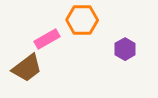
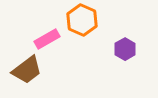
orange hexagon: rotated 24 degrees clockwise
brown trapezoid: moved 2 px down
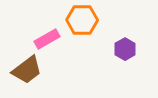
orange hexagon: rotated 24 degrees counterclockwise
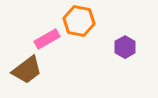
orange hexagon: moved 3 px left, 1 px down; rotated 12 degrees clockwise
purple hexagon: moved 2 px up
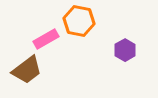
pink rectangle: moved 1 px left
purple hexagon: moved 3 px down
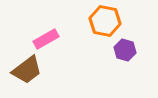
orange hexagon: moved 26 px right
purple hexagon: rotated 15 degrees counterclockwise
